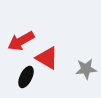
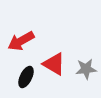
red triangle: moved 7 px right, 6 px down
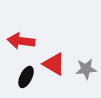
red arrow: rotated 36 degrees clockwise
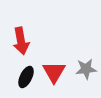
red arrow: rotated 108 degrees counterclockwise
red triangle: moved 8 px down; rotated 30 degrees clockwise
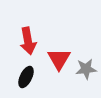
red arrow: moved 7 px right
red triangle: moved 5 px right, 13 px up
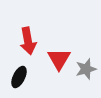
gray star: rotated 10 degrees counterclockwise
black ellipse: moved 7 px left
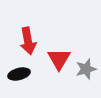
black ellipse: moved 3 px up; rotated 50 degrees clockwise
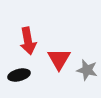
gray star: moved 1 px right, 1 px down; rotated 30 degrees clockwise
black ellipse: moved 1 px down
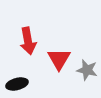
black ellipse: moved 2 px left, 9 px down
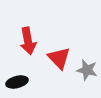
red triangle: moved 1 px up; rotated 15 degrees counterclockwise
black ellipse: moved 2 px up
